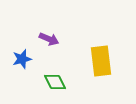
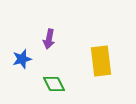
purple arrow: rotated 78 degrees clockwise
green diamond: moved 1 px left, 2 px down
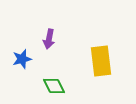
green diamond: moved 2 px down
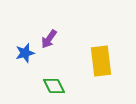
purple arrow: rotated 24 degrees clockwise
blue star: moved 3 px right, 6 px up
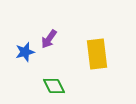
blue star: moved 1 px up
yellow rectangle: moved 4 px left, 7 px up
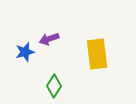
purple arrow: rotated 36 degrees clockwise
green diamond: rotated 60 degrees clockwise
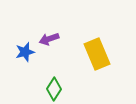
yellow rectangle: rotated 16 degrees counterclockwise
green diamond: moved 3 px down
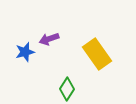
yellow rectangle: rotated 12 degrees counterclockwise
green diamond: moved 13 px right
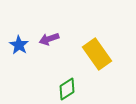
blue star: moved 6 px left, 7 px up; rotated 24 degrees counterclockwise
green diamond: rotated 25 degrees clockwise
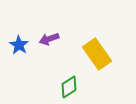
green diamond: moved 2 px right, 2 px up
